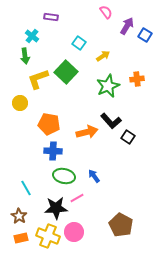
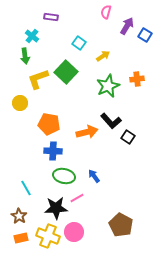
pink semicircle: rotated 128 degrees counterclockwise
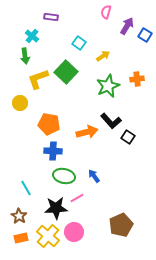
brown pentagon: rotated 20 degrees clockwise
yellow cross: rotated 20 degrees clockwise
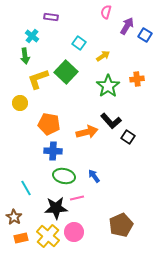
green star: rotated 10 degrees counterclockwise
pink line: rotated 16 degrees clockwise
brown star: moved 5 px left, 1 px down
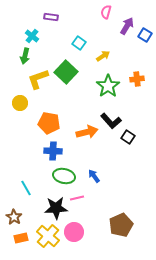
green arrow: rotated 21 degrees clockwise
orange pentagon: moved 1 px up
